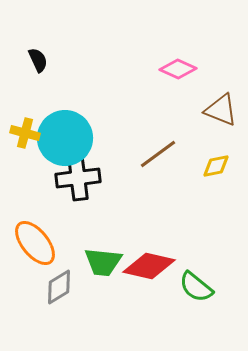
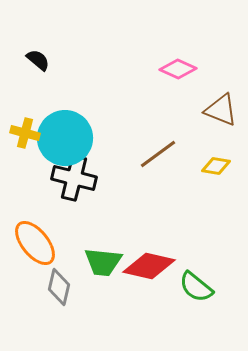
black semicircle: rotated 25 degrees counterclockwise
yellow diamond: rotated 20 degrees clockwise
black cross: moved 4 px left; rotated 21 degrees clockwise
gray diamond: rotated 45 degrees counterclockwise
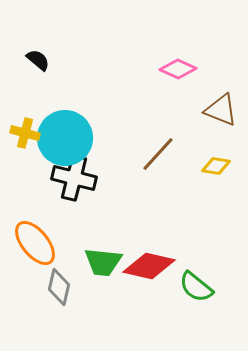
brown line: rotated 12 degrees counterclockwise
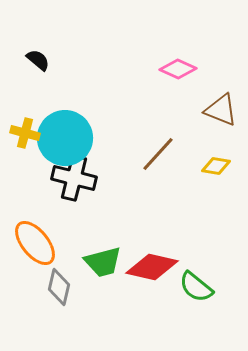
green trapezoid: rotated 21 degrees counterclockwise
red diamond: moved 3 px right, 1 px down
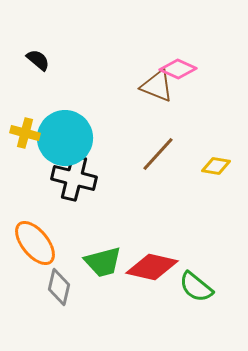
brown triangle: moved 64 px left, 24 px up
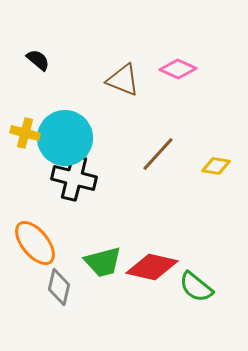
brown triangle: moved 34 px left, 6 px up
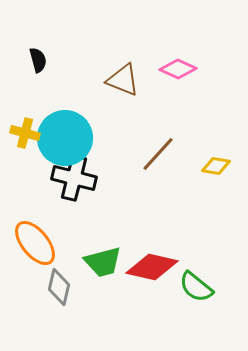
black semicircle: rotated 35 degrees clockwise
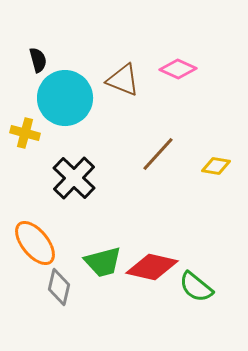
cyan circle: moved 40 px up
black cross: rotated 30 degrees clockwise
